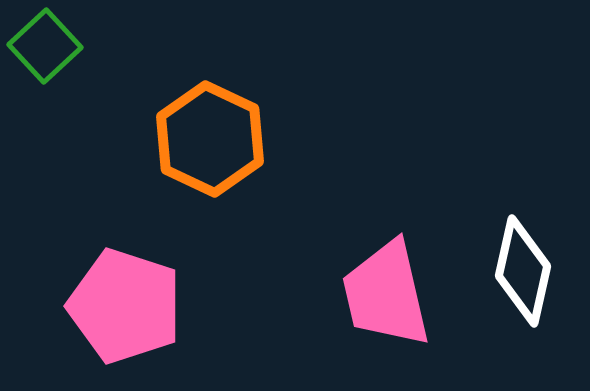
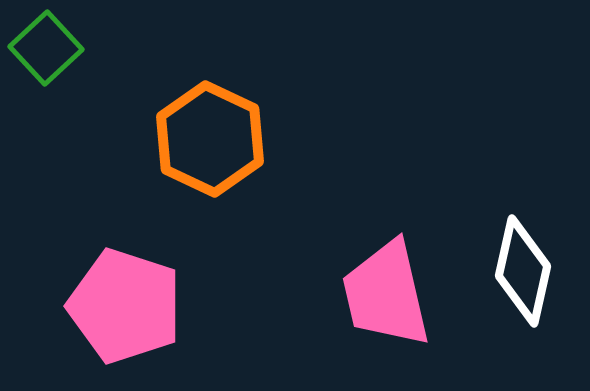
green square: moved 1 px right, 2 px down
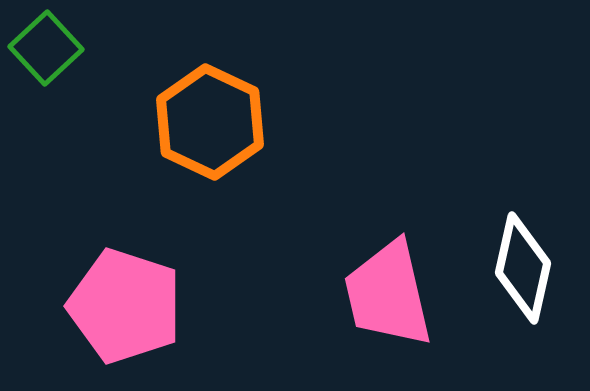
orange hexagon: moved 17 px up
white diamond: moved 3 px up
pink trapezoid: moved 2 px right
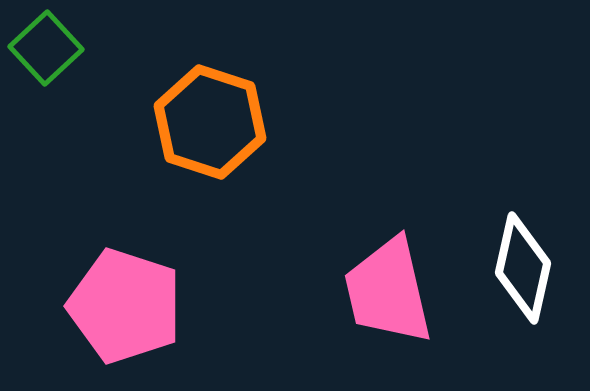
orange hexagon: rotated 7 degrees counterclockwise
pink trapezoid: moved 3 px up
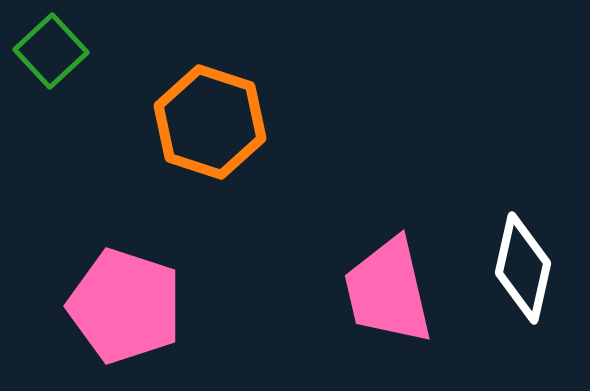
green square: moved 5 px right, 3 px down
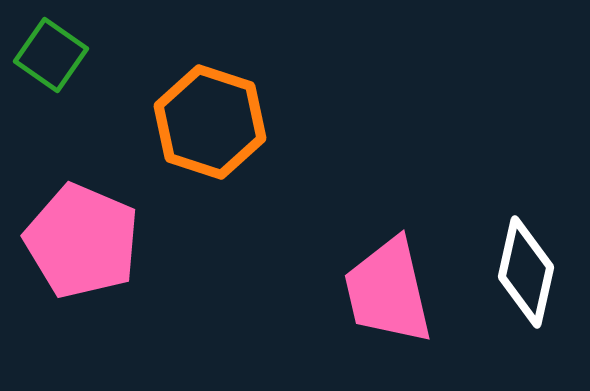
green square: moved 4 px down; rotated 12 degrees counterclockwise
white diamond: moved 3 px right, 4 px down
pink pentagon: moved 43 px left, 65 px up; rotated 5 degrees clockwise
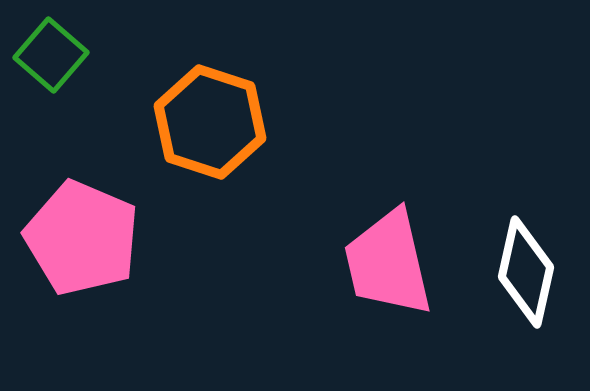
green square: rotated 6 degrees clockwise
pink pentagon: moved 3 px up
pink trapezoid: moved 28 px up
